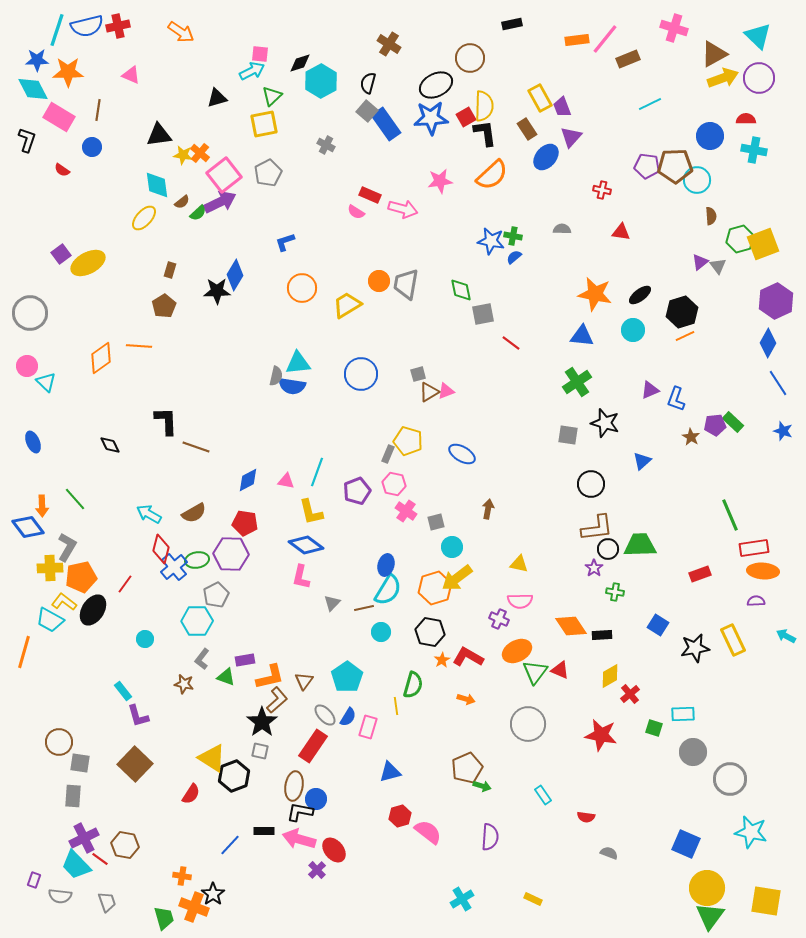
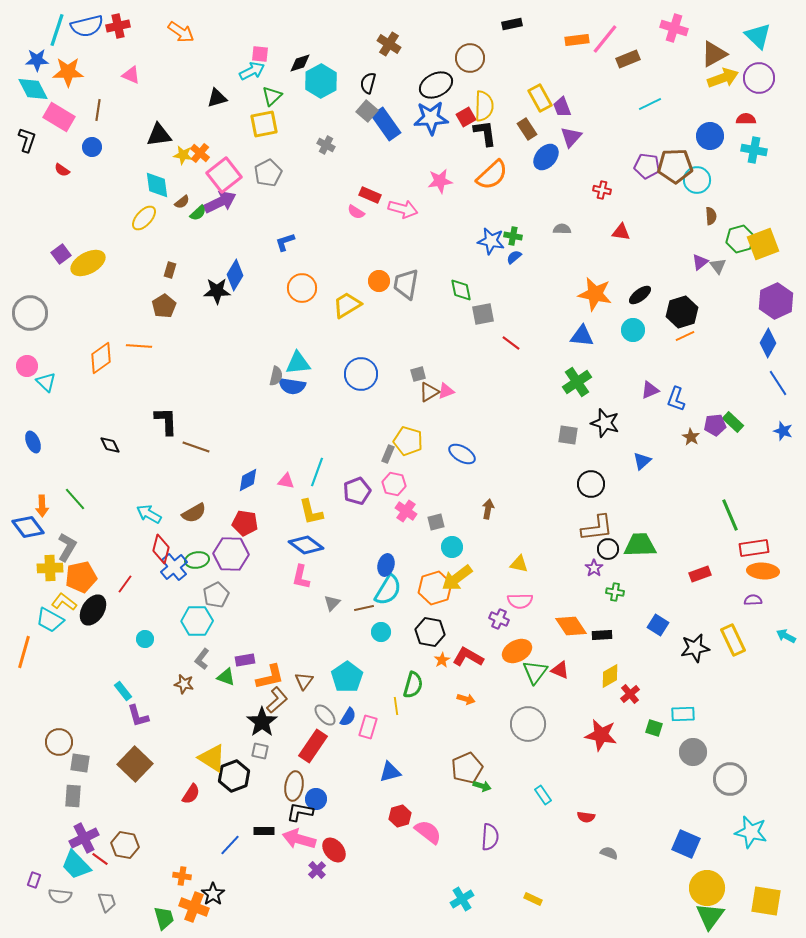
purple semicircle at (756, 601): moved 3 px left, 1 px up
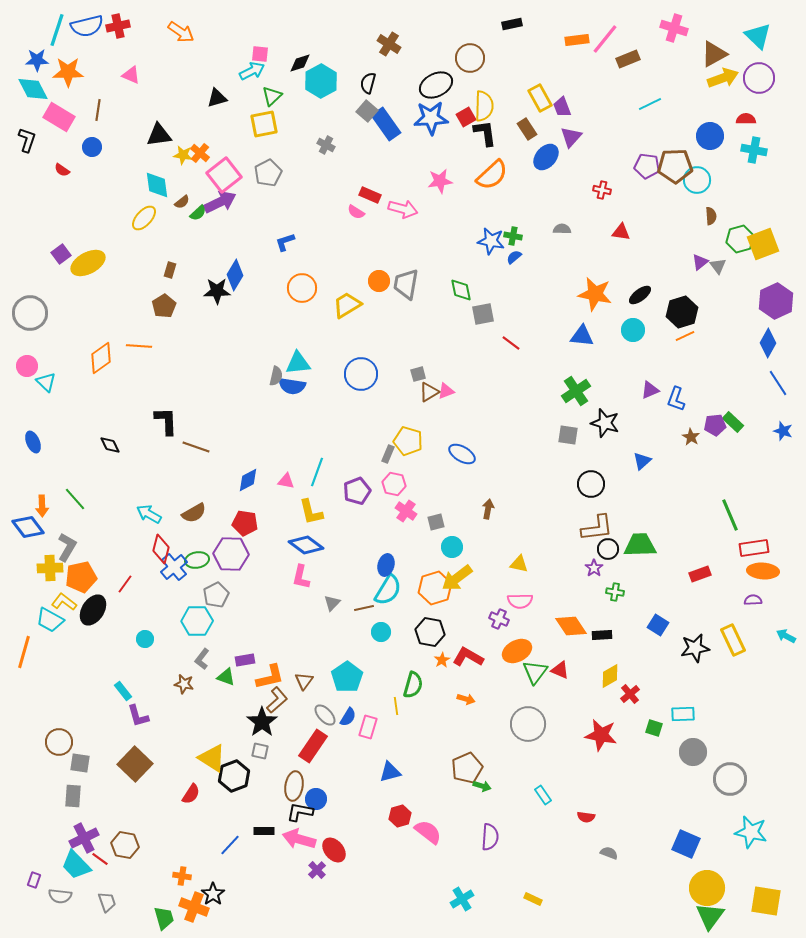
green cross at (577, 382): moved 1 px left, 9 px down
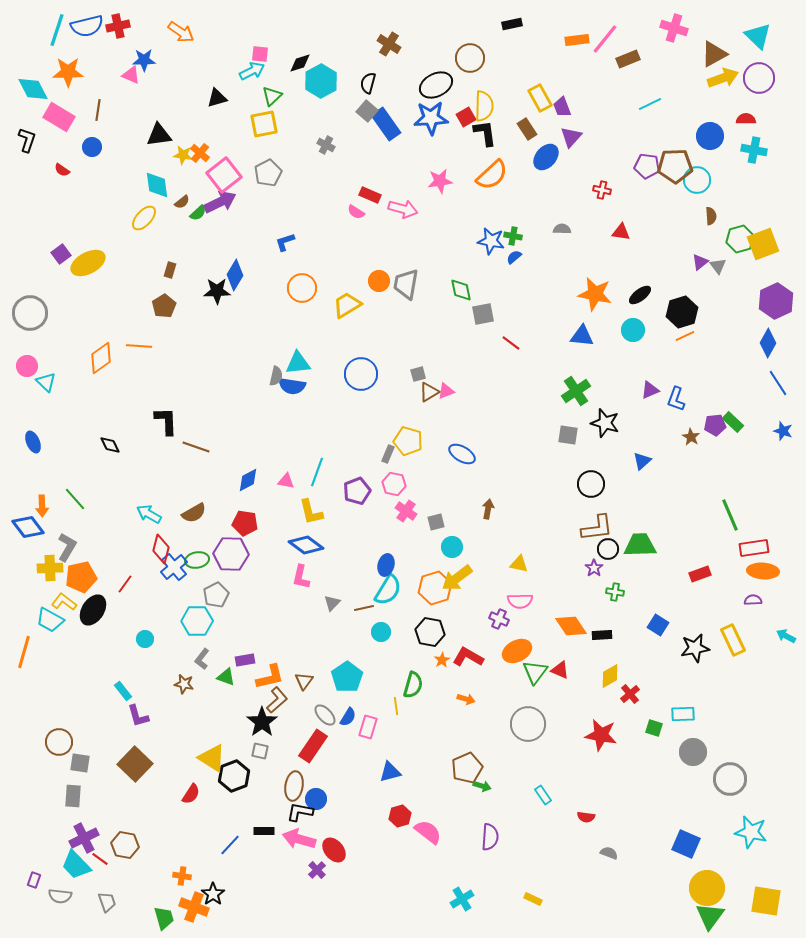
blue star at (37, 60): moved 107 px right
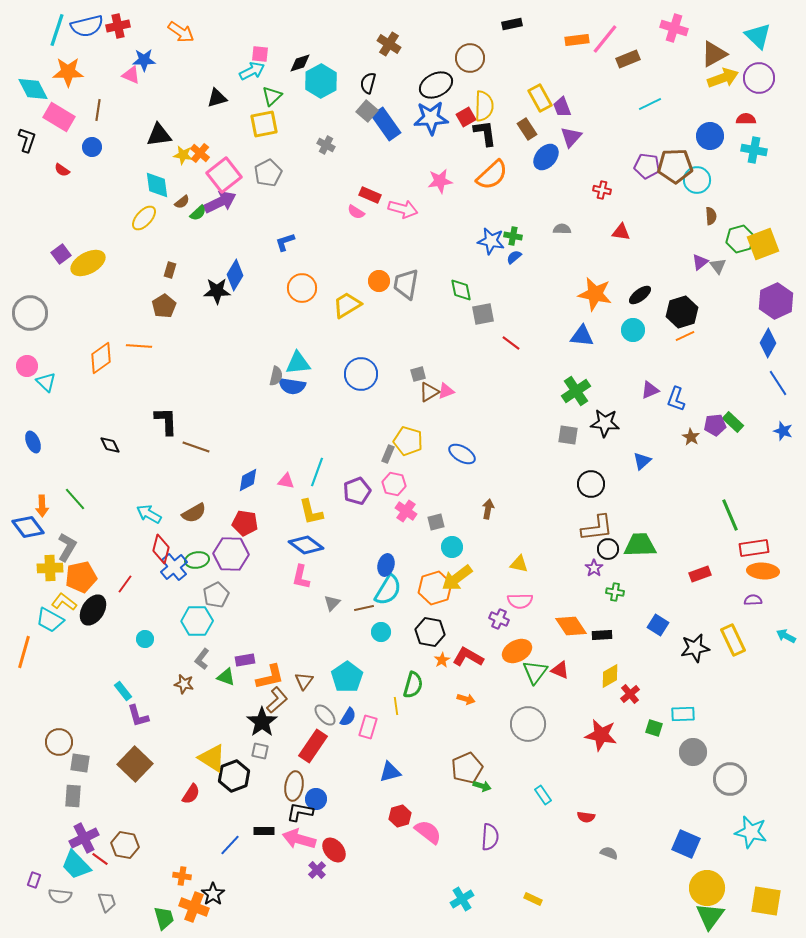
black star at (605, 423): rotated 12 degrees counterclockwise
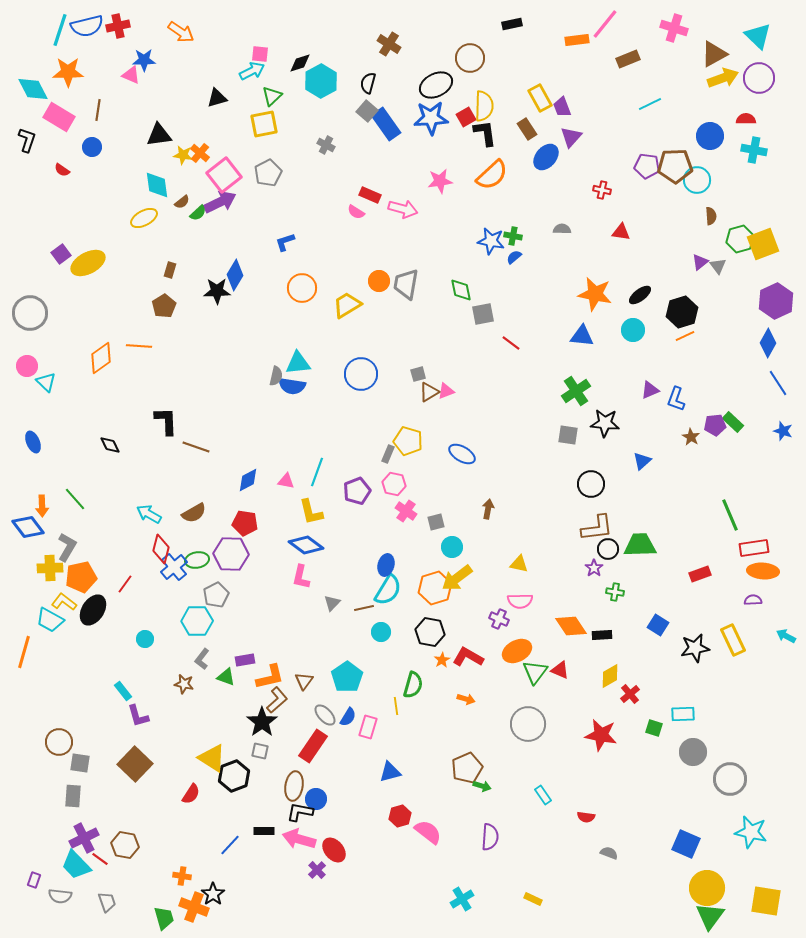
cyan line at (57, 30): moved 3 px right
pink line at (605, 39): moved 15 px up
yellow ellipse at (144, 218): rotated 20 degrees clockwise
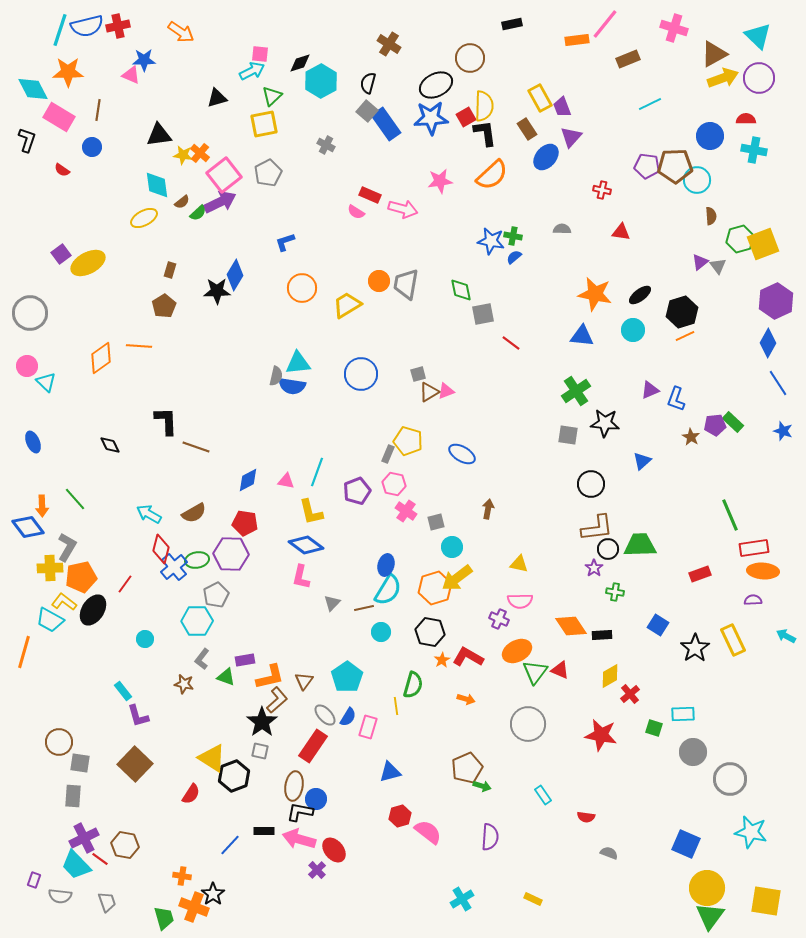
black star at (695, 648): rotated 24 degrees counterclockwise
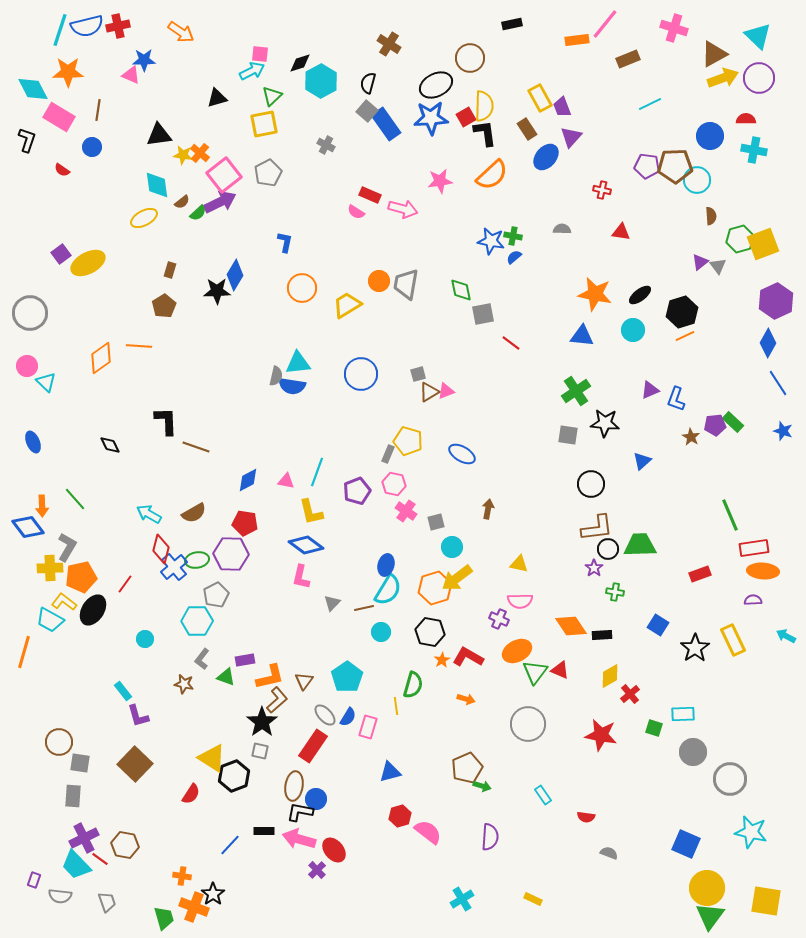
blue L-shape at (285, 242): rotated 120 degrees clockwise
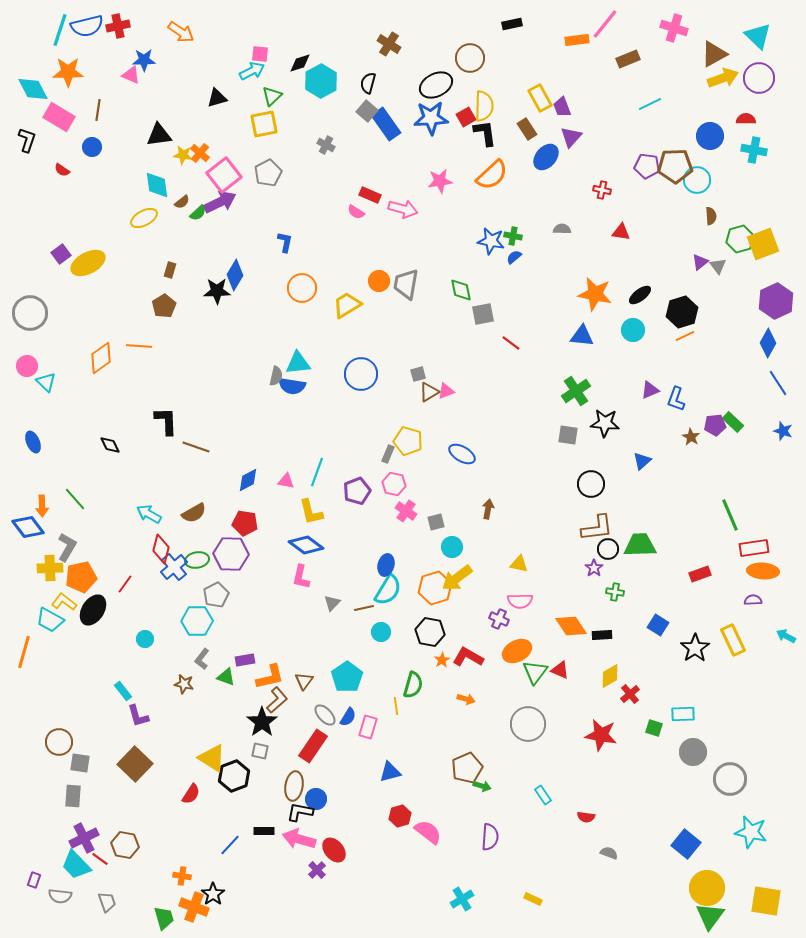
blue square at (686, 844): rotated 16 degrees clockwise
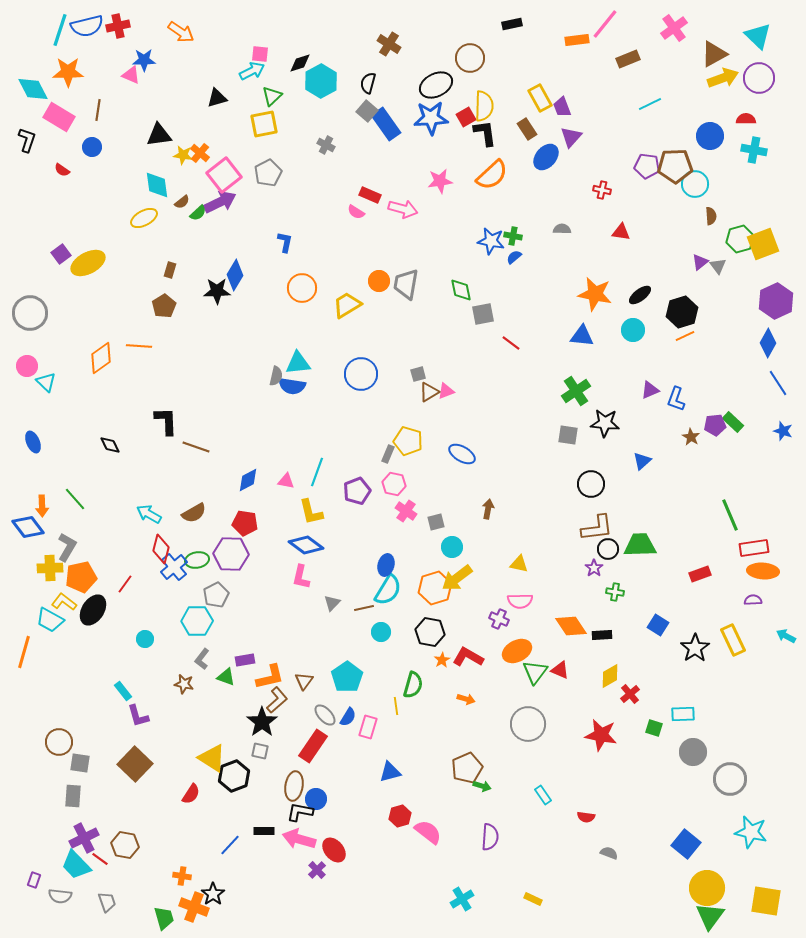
pink cross at (674, 28): rotated 36 degrees clockwise
cyan circle at (697, 180): moved 2 px left, 4 px down
